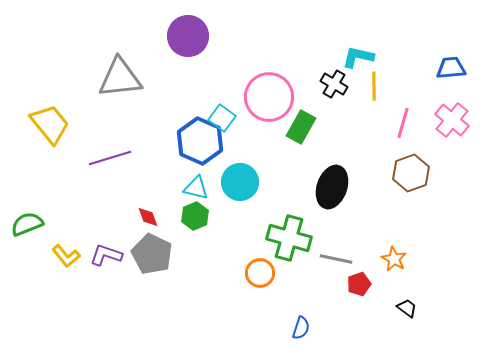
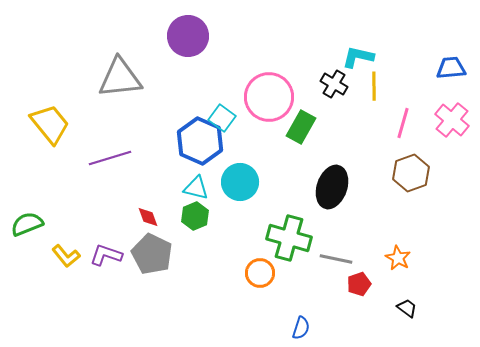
orange star: moved 4 px right, 1 px up
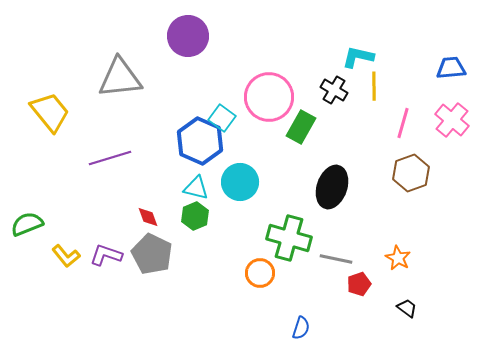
black cross: moved 6 px down
yellow trapezoid: moved 12 px up
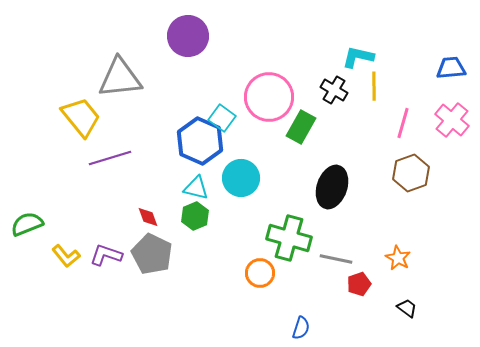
yellow trapezoid: moved 31 px right, 5 px down
cyan circle: moved 1 px right, 4 px up
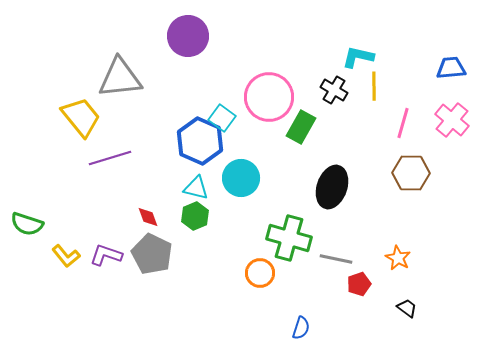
brown hexagon: rotated 21 degrees clockwise
green semicircle: rotated 140 degrees counterclockwise
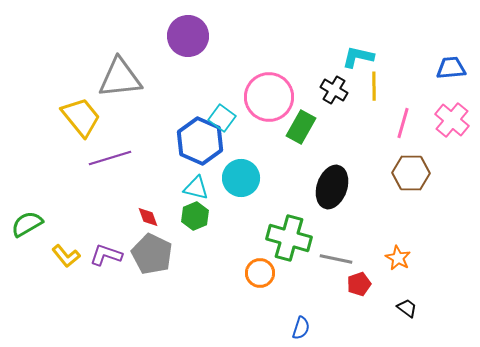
green semicircle: rotated 132 degrees clockwise
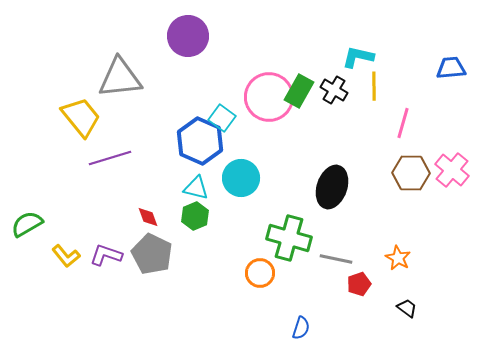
pink cross: moved 50 px down
green rectangle: moved 2 px left, 36 px up
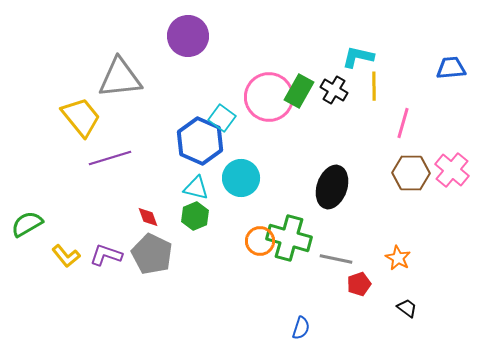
orange circle: moved 32 px up
